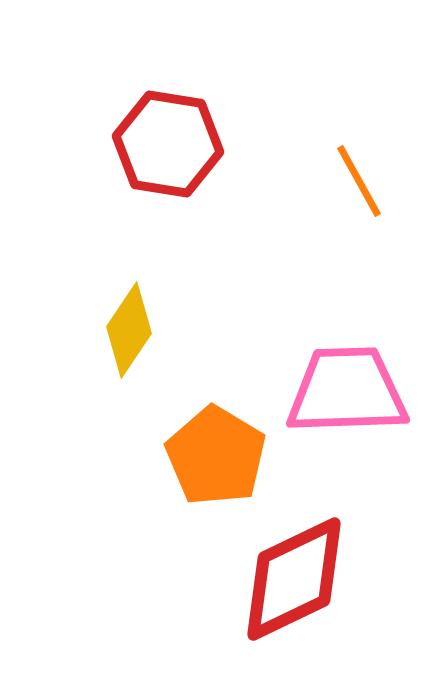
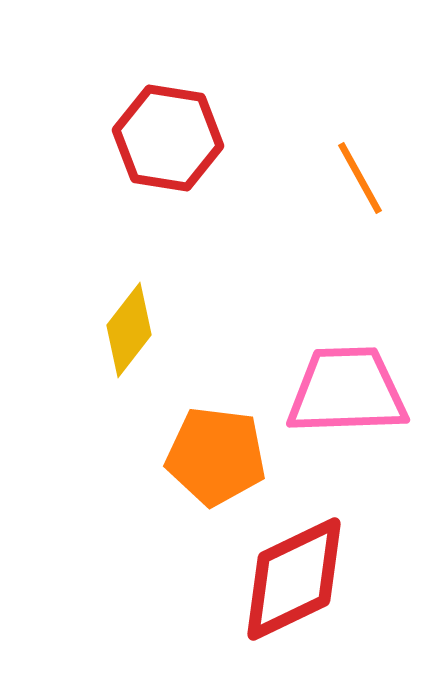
red hexagon: moved 6 px up
orange line: moved 1 px right, 3 px up
yellow diamond: rotated 4 degrees clockwise
orange pentagon: rotated 24 degrees counterclockwise
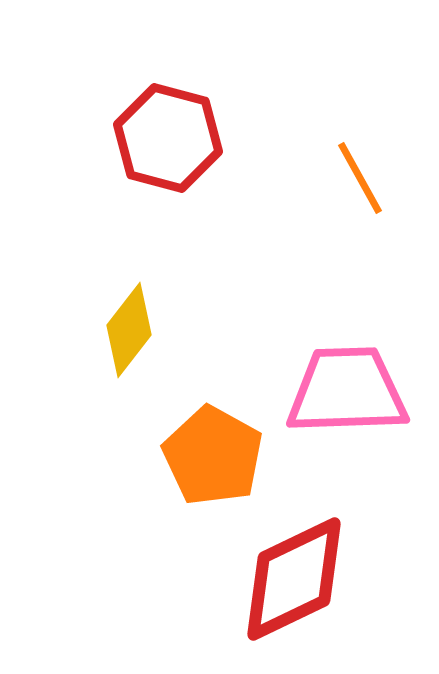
red hexagon: rotated 6 degrees clockwise
orange pentagon: moved 3 px left; rotated 22 degrees clockwise
